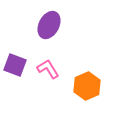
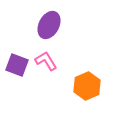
purple square: moved 2 px right
pink L-shape: moved 2 px left, 8 px up
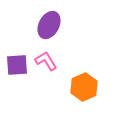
purple square: rotated 25 degrees counterclockwise
orange hexagon: moved 3 px left, 1 px down
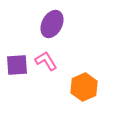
purple ellipse: moved 3 px right, 1 px up
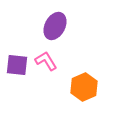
purple ellipse: moved 3 px right, 2 px down
purple square: rotated 10 degrees clockwise
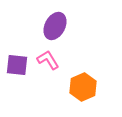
pink L-shape: moved 2 px right, 1 px up
orange hexagon: moved 1 px left
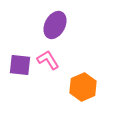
purple ellipse: moved 1 px up
purple square: moved 3 px right
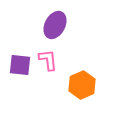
pink L-shape: rotated 25 degrees clockwise
orange hexagon: moved 1 px left, 2 px up
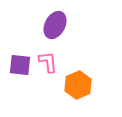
pink L-shape: moved 2 px down
orange hexagon: moved 4 px left
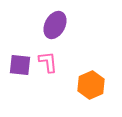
orange hexagon: moved 13 px right
